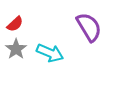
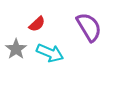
red semicircle: moved 22 px right
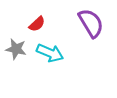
purple semicircle: moved 2 px right, 4 px up
gray star: rotated 25 degrees counterclockwise
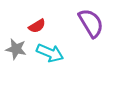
red semicircle: moved 2 px down; rotated 12 degrees clockwise
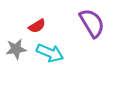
purple semicircle: moved 1 px right
gray star: rotated 20 degrees counterclockwise
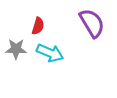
red semicircle: moved 1 px right; rotated 42 degrees counterclockwise
gray star: rotated 10 degrees clockwise
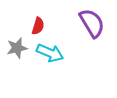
gray star: moved 1 px right, 1 px up; rotated 15 degrees counterclockwise
